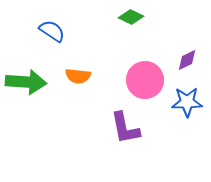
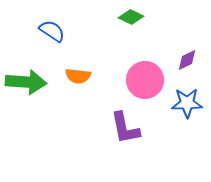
blue star: moved 1 px down
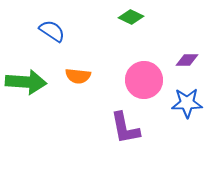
purple diamond: rotated 25 degrees clockwise
pink circle: moved 1 px left
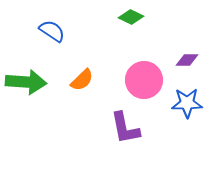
orange semicircle: moved 4 px right, 4 px down; rotated 50 degrees counterclockwise
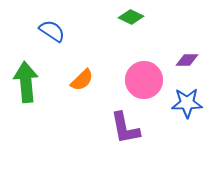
green arrow: rotated 99 degrees counterclockwise
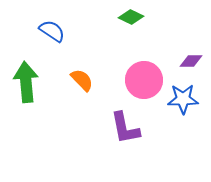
purple diamond: moved 4 px right, 1 px down
orange semicircle: rotated 90 degrees counterclockwise
blue star: moved 4 px left, 4 px up
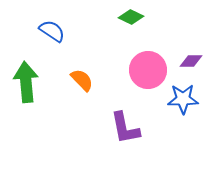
pink circle: moved 4 px right, 10 px up
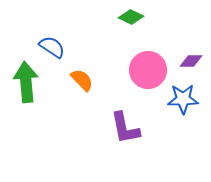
blue semicircle: moved 16 px down
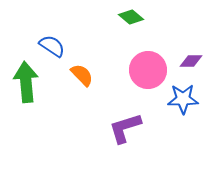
green diamond: rotated 15 degrees clockwise
blue semicircle: moved 1 px up
orange semicircle: moved 5 px up
purple L-shape: rotated 84 degrees clockwise
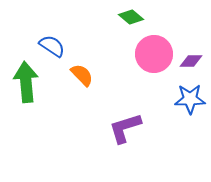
pink circle: moved 6 px right, 16 px up
blue star: moved 7 px right
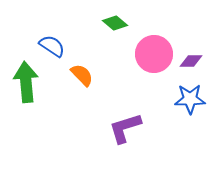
green diamond: moved 16 px left, 6 px down
